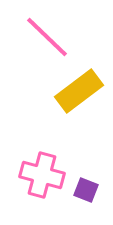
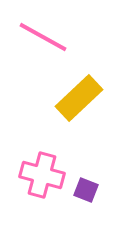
pink line: moved 4 px left; rotated 15 degrees counterclockwise
yellow rectangle: moved 7 px down; rotated 6 degrees counterclockwise
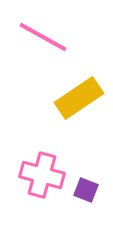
yellow rectangle: rotated 9 degrees clockwise
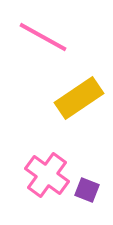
pink cross: moved 5 px right; rotated 21 degrees clockwise
purple square: moved 1 px right
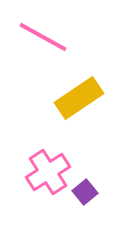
pink cross: moved 1 px right, 3 px up; rotated 21 degrees clockwise
purple square: moved 2 px left, 2 px down; rotated 30 degrees clockwise
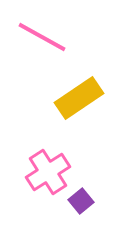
pink line: moved 1 px left
purple square: moved 4 px left, 9 px down
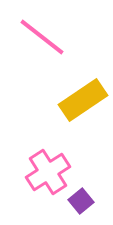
pink line: rotated 9 degrees clockwise
yellow rectangle: moved 4 px right, 2 px down
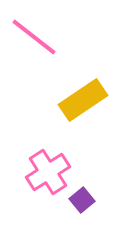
pink line: moved 8 px left
purple square: moved 1 px right, 1 px up
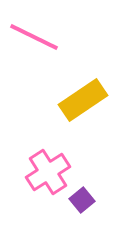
pink line: rotated 12 degrees counterclockwise
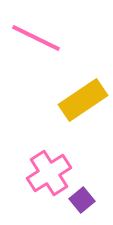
pink line: moved 2 px right, 1 px down
pink cross: moved 1 px right, 1 px down
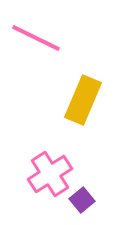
yellow rectangle: rotated 33 degrees counterclockwise
pink cross: moved 1 px right, 1 px down
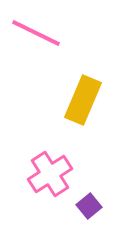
pink line: moved 5 px up
purple square: moved 7 px right, 6 px down
